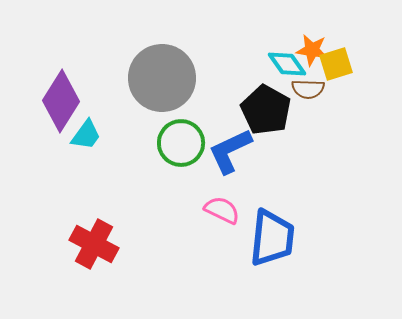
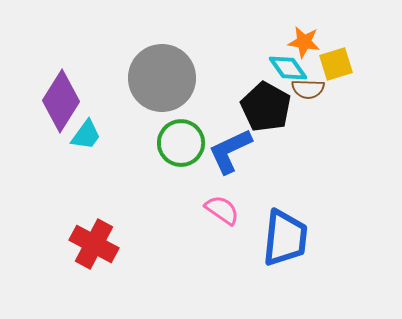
orange star: moved 8 px left, 8 px up
cyan diamond: moved 1 px right, 4 px down
black pentagon: moved 3 px up
pink semicircle: rotated 9 degrees clockwise
blue trapezoid: moved 13 px right
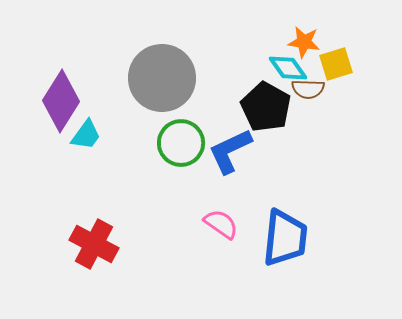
pink semicircle: moved 1 px left, 14 px down
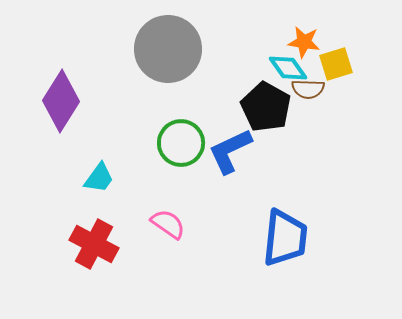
gray circle: moved 6 px right, 29 px up
cyan trapezoid: moved 13 px right, 43 px down
pink semicircle: moved 53 px left
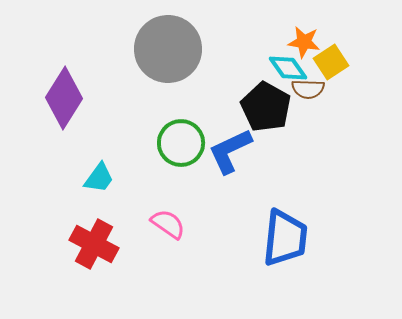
yellow square: moved 5 px left, 2 px up; rotated 16 degrees counterclockwise
purple diamond: moved 3 px right, 3 px up
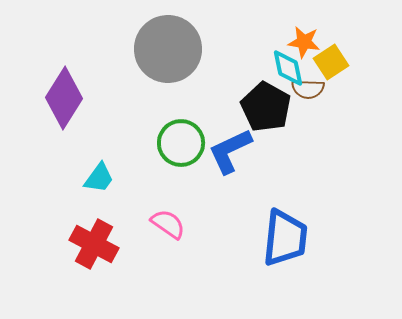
cyan diamond: rotated 24 degrees clockwise
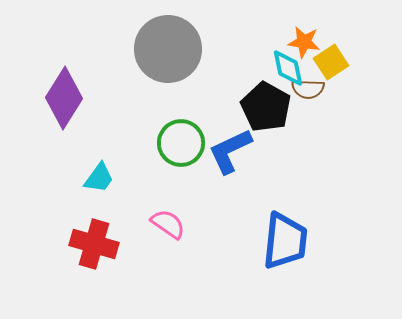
blue trapezoid: moved 3 px down
red cross: rotated 12 degrees counterclockwise
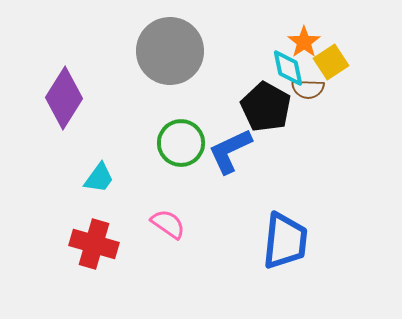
orange star: rotated 28 degrees clockwise
gray circle: moved 2 px right, 2 px down
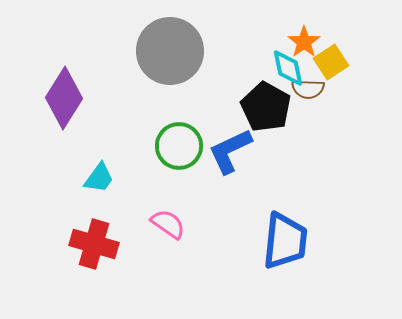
green circle: moved 2 px left, 3 px down
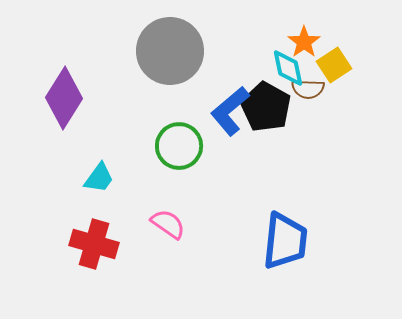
yellow square: moved 3 px right, 3 px down
blue L-shape: moved 40 px up; rotated 15 degrees counterclockwise
